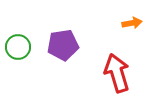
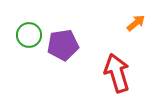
orange arrow: moved 4 px right; rotated 30 degrees counterclockwise
green circle: moved 11 px right, 12 px up
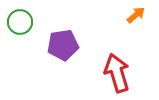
orange arrow: moved 8 px up
green circle: moved 9 px left, 13 px up
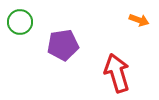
orange arrow: moved 3 px right, 5 px down; rotated 60 degrees clockwise
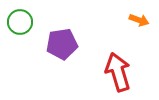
purple pentagon: moved 1 px left, 1 px up
red arrow: moved 1 px right, 1 px up
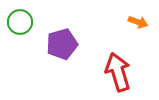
orange arrow: moved 1 px left, 2 px down
purple pentagon: rotated 8 degrees counterclockwise
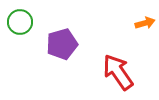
orange arrow: moved 7 px right, 1 px down; rotated 36 degrees counterclockwise
red arrow: rotated 18 degrees counterclockwise
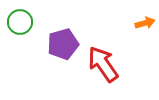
purple pentagon: moved 1 px right
red arrow: moved 15 px left, 8 px up
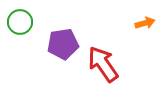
purple pentagon: rotated 8 degrees clockwise
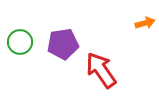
green circle: moved 20 px down
red arrow: moved 2 px left, 6 px down
